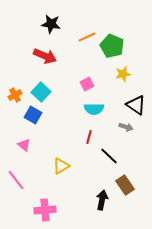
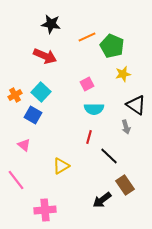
gray arrow: rotated 56 degrees clockwise
black arrow: rotated 138 degrees counterclockwise
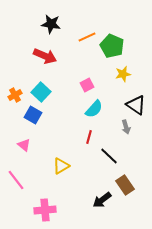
pink square: moved 1 px down
cyan semicircle: rotated 48 degrees counterclockwise
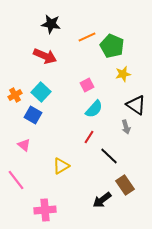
red line: rotated 16 degrees clockwise
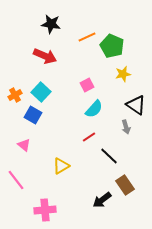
red line: rotated 24 degrees clockwise
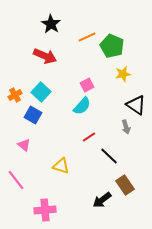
black star: rotated 24 degrees clockwise
cyan semicircle: moved 12 px left, 3 px up
yellow triangle: rotated 48 degrees clockwise
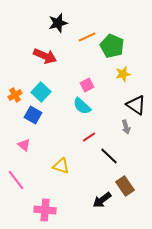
black star: moved 7 px right, 1 px up; rotated 24 degrees clockwise
cyan semicircle: rotated 90 degrees clockwise
brown rectangle: moved 1 px down
pink cross: rotated 10 degrees clockwise
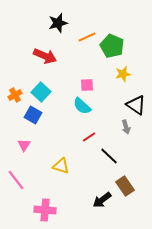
pink square: rotated 24 degrees clockwise
pink triangle: rotated 24 degrees clockwise
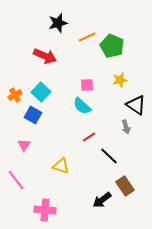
yellow star: moved 3 px left, 6 px down
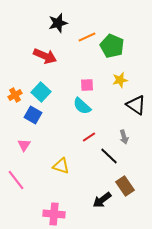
gray arrow: moved 2 px left, 10 px down
pink cross: moved 9 px right, 4 px down
